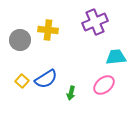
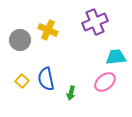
yellow cross: rotated 18 degrees clockwise
blue semicircle: rotated 110 degrees clockwise
pink ellipse: moved 1 px right, 3 px up
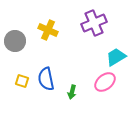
purple cross: moved 1 px left, 1 px down
gray circle: moved 5 px left, 1 px down
cyan trapezoid: rotated 25 degrees counterclockwise
yellow square: rotated 24 degrees counterclockwise
green arrow: moved 1 px right, 1 px up
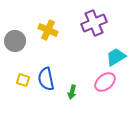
yellow square: moved 1 px right, 1 px up
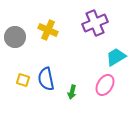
purple cross: moved 1 px right
gray circle: moved 4 px up
pink ellipse: moved 3 px down; rotated 20 degrees counterclockwise
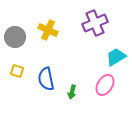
yellow square: moved 6 px left, 9 px up
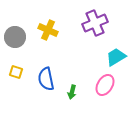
yellow square: moved 1 px left, 1 px down
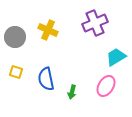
pink ellipse: moved 1 px right, 1 px down
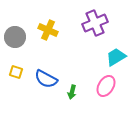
blue semicircle: rotated 50 degrees counterclockwise
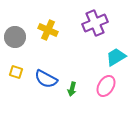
green arrow: moved 3 px up
